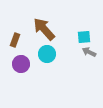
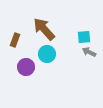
purple circle: moved 5 px right, 3 px down
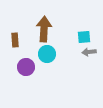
brown arrow: rotated 45 degrees clockwise
brown rectangle: rotated 24 degrees counterclockwise
gray arrow: rotated 32 degrees counterclockwise
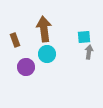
brown arrow: rotated 10 degrees counterclockwise
brown rectangle: rotated 16 degrees counterclockwise
gray arrow: rotated 104 degrees clockwise
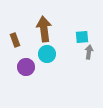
cyan square: moved 2 px left
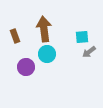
brown rectangle: moved 4 px up
gray arrow: rotated 136 degrees counterclockwise
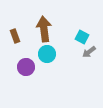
cyan square: rotated 32 degrees clockwise
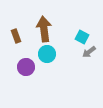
brown rectangle: moved 1 px right
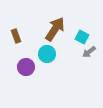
brown arrow: moved 11 px right; rotated 40 degrees clockwise
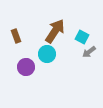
brown arrow: moved 2 px down
